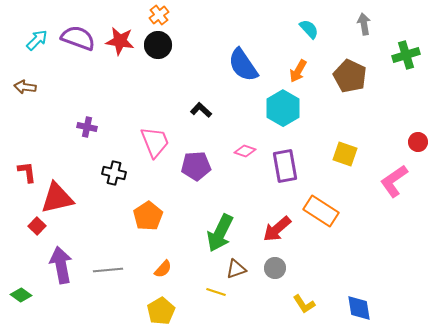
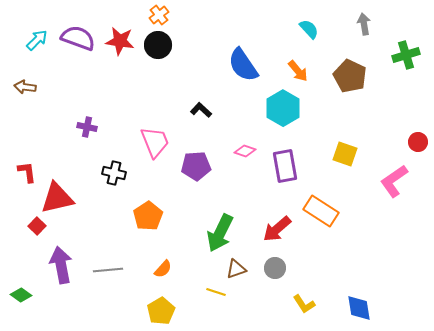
orange arrow: rotated 70 degrees counterclockwise
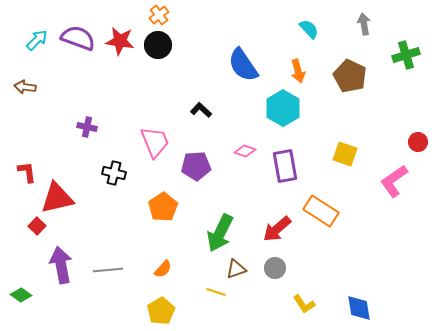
orange arrow: rotated 25 degrees clockwise
orange pentagon: moved 15 px right, 9 px up
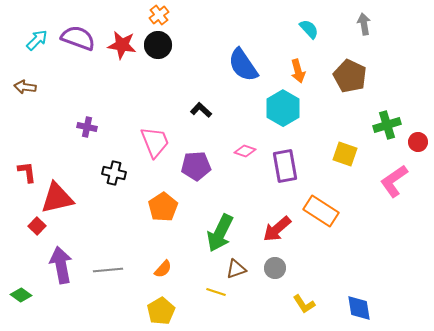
red star: moved 2 px right, 4 px down
green cross: moved 19 px left, 70 px down
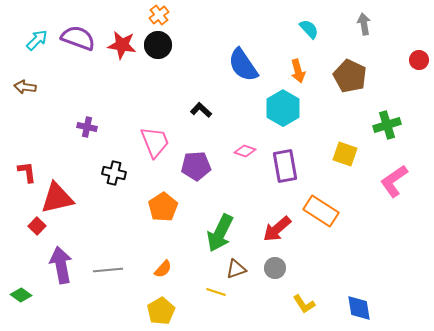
red circle: moved 1 px right, 82 px up
